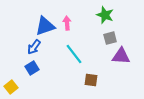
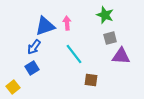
yellow square: moved 2 px right
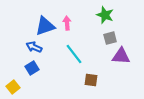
blue arrow: rotated 77 degrees clockwise
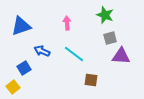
blue triangle: moved 24 px left
blue arrow: moved 8 px right, 4 px down
cyan line: rotated 15 degrees counterclockwise
blue square: moved 8 px left
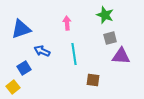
blue triangle: moved 3 px down
cyan line: rotated 45 degrees clockwise
brown square: moved 2 px right
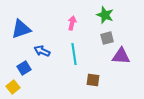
pink arrow: moved 5 px right; rotated 16 degrees clockwise
gray square: moved 3 px left
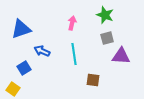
yellow square: moved 2 px down; rotated 16 degrees counterclockwise
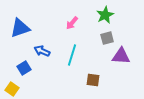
green star: rotated 24 degrees clockwise
pink arrow: rotated 152 degrees counterclockwise
blue triangle: moved 1 px left, 1 px up
cyan line: moved 2 px left, 1 px down; rotated 25 degrees clockwise
yellow square: moved 1 px left
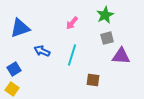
blue square: moved 10 px left, 1 px down
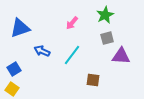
cyan line: rotated 20 degrees clockwise
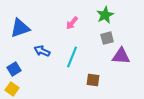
cyan line: moved 2 px down; rotated 15 degrees counterclockwise
